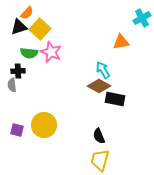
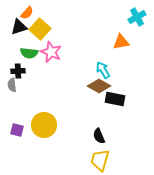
cyan cross: moved 5 px left, 1 px up
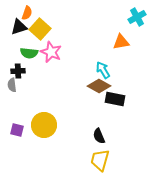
orange semicircle: rotated 24 degrees counterclockwise
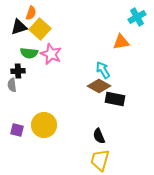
orange semicircle: moved 4 px right
pink star: moved 2 px down
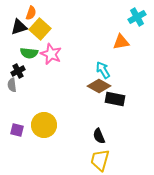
black cross: rotated 24 degrees counterclockwise
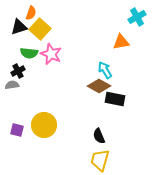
cyan arrow: moved 2 px right
gray semicircle: rotated 88 degrees clockwise
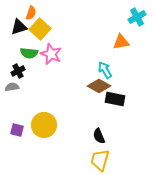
gray semicircle: moved 2 px down
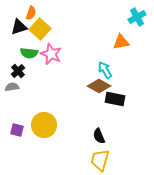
black cross: rotated 16 degrees counterclockwise
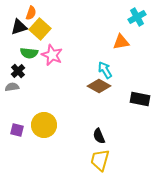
pink star: moved 1 px right, 1 px down
black rectangle: moved 25 px right
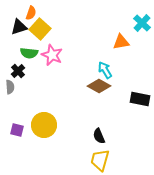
cyan cross: moved 5 px right, 6 px down; rotated 18 degrees counterclockwise
gray semicircle: moved 2 px left; rotated 96 degrees clockwise
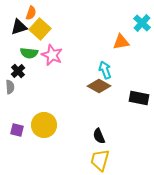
cyan arrow: rotated 12 degrees clockwise
black rectangle: moved 1 px left, 1 px up
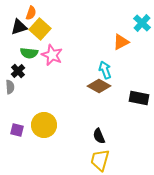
orange triangle: rotated 18 degrees counterclockwise
